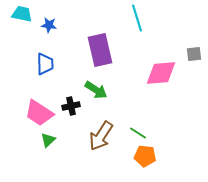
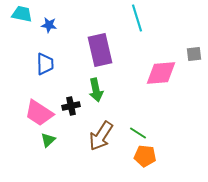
green arrow: rotated 45 degrees clockwise
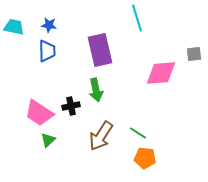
cyan trapezoid: moved 8 px left, 13 px down
blue trapezoid: moved 2 px right, 13 px up
orange pentagon: moved 2 px down
